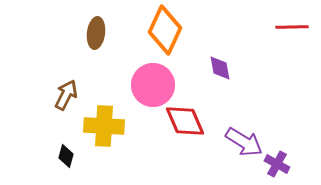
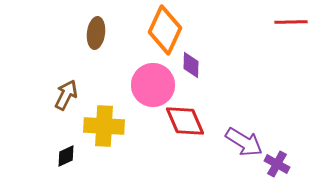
red line: moved 1 px left, 5 px up
purple diamond: moved 29 px left, 3 px up; rotated 12 degrees clockwise
black diamond: rotated 50 degrees clockwise
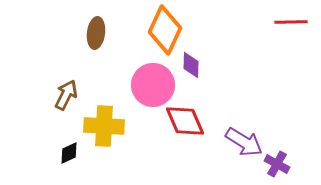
black diamond: moved 3 px right, 3 px up
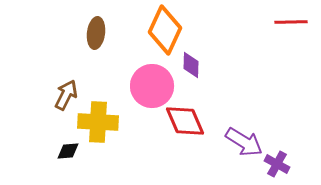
pink circle: moved 1 px left, 1 px down
yellow cross: moved 6 px left, 4 px up
black diamond: moved 1 px left, 2 px up; rotated 20 degrees clockwise
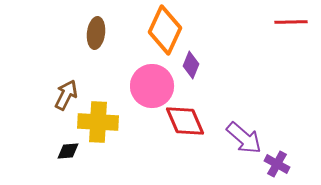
purple diamond: rotated 20 degrees clockwise
purple arrow: moved 4 px up; rotated 9 degrees clockwise
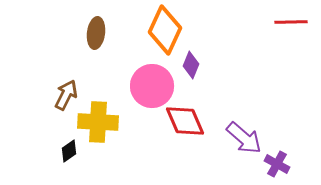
black diamond: moved 1 px right; rotated 30 degrees counterclockwise
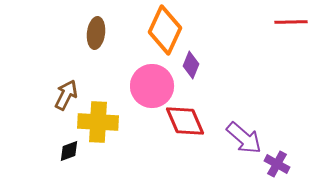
black diamond: rotated 15 degrees clockwise
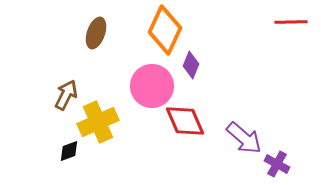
brown ellipse: rotated 12 degrees clockwise
yellow cross: rotated 27 degrees counterclockwise
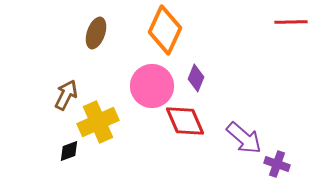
purple diamond: moved 5 px right, 13 px down
purple cross: rotated 10 degrees counterclockwise
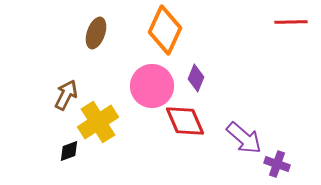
yellow cross: rotated 9 degrees counterclockwise
